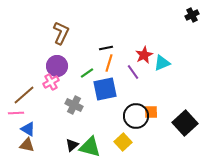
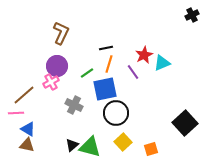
orange line: moved 1 px down
orange square: moved 37 px down; rotated 16 degrees counterclockwise
black circle: moved 20 px left, 3 px up
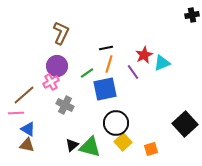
black cross: rotated 16 degrees clockwise
gray cross: moved 9 px left
black circle: moved 10 px down
black square: moved 1 px down
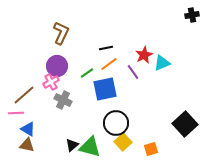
orange line: rotated 36 degrees clockwise
gray cross: moved 2 px left, 5 px up
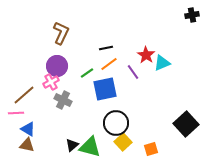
red star: moved 2 px right; rotated 12 degrees counterclockwise
black square: moved 1 px right
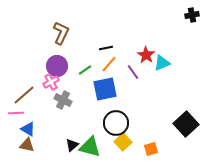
orange line: rotated 12 degrees counterclockwise
green line: moved 2 px left, 3 px up
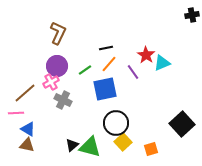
brown L-shape: moved 3 px left
brown line: moved 1 px right, 2 px up
black square: moved 4 px left
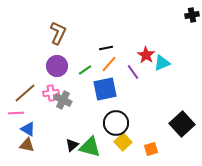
pink cross: moved 11 px down; rotated 21 degrees clockwise
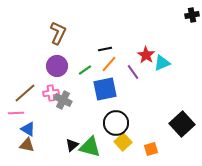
black line: moved 1 px left, 1 px down
